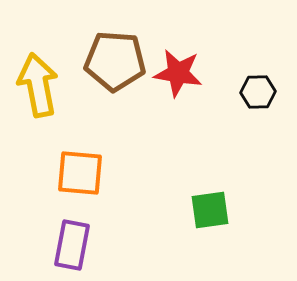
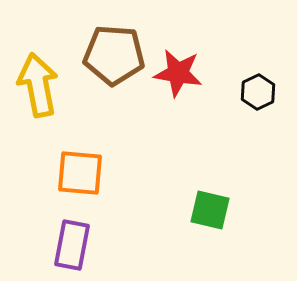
brown pentagon: moved 1 px left, 6 px up
black hexagon: rotated 24 degrees counterclockwise
green square: rotated 21 degrees clockwise
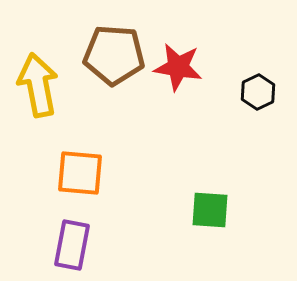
red star: moved 6 px up
green square: rotated 9 degrees counterclockwise
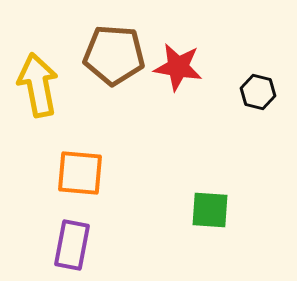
black hexagon: rotated 20 degrees counterclockwise
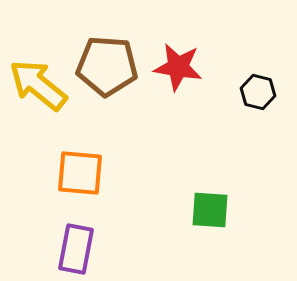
brown pentagon: moved 7 px left, 11 px down
yellow arrow: rotated 40 degrees counterclockwise
purple rectangle: moved 4 px right, 4 px down
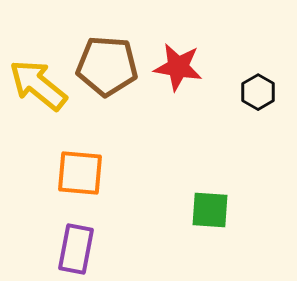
black hexagon: rotated 16 degrees clockwise
